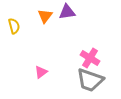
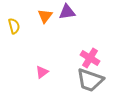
pink triangle: moved 1 px right
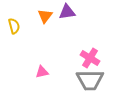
pink triangle: rotated 24 degrees clockwise
gray trapezoid: rotated 20 degrees counterclockwise
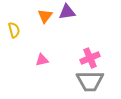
yellow semicircle: moved 4 px down
pink cross: rotated 36 degrees clockwise
pink triangle: moved 12 px up
gray trapezoid: moved 1 px down
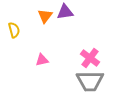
purple triangle: moved 2 px left
pink cross: rotated 30 degrees counterclockwise
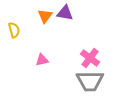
purple triangle: moved 1 px down; rotated 18 degrees clockwise
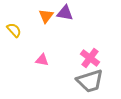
orange triangle: moved 1 px right
yellow semicircle: rotated 28 degrees counterclockwise
pink triangle: rotated 24 degrees clockwise
gray trapezoid: rotated 16 degrees counterclockwise
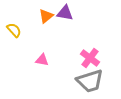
orange triangle: rotated 14 degrees clockwise
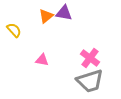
purple triangle: moved 1 px left
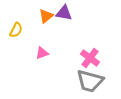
yellow semicircle: moved 2 px right; rotated 70 degrees clockwise
pink triangle: moved 7 px up; rotated 32 degrees counterclockwise
gray trapezoid: rotated 32 degrees clockwise
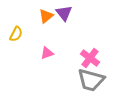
purple triangle: rotated 42 degrees clockwise
yellow semicircle: moved 4 px down
pink triangle: moved 5 px right
gray trapezoid: moved 1 px right, 1 px up
